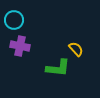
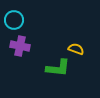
yellow semicircle: rotated 28 degrees counterclockwise
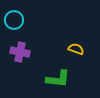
purple cross: moved 6 px down
green L-shape: moved 11 px down
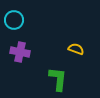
green L-shape: rotated 90 degrees counterclockwise
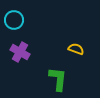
purple cross: rotated 18 degrees clockwise
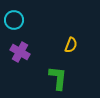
yellow semicircle: moved 5 px left, 4 px up; rotated 91 degrees clockwise
green L-shape: moved 1 px up
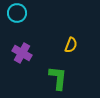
cyan circle: moved 3 px right, 7 px up
purple cross: moved 2 px right, 1 px down
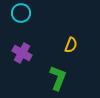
cyan circle: moved 4 px right
green L-shape: rotated 15 degrees clockwise
